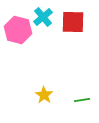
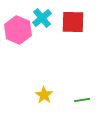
cyan cross: moved 1 px left, 1 px down
pink hexagon: rotated 8 degrees clockwise
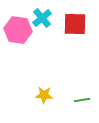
red square: moved 2 px right, 2 px down
pink hexagon: rotated 16 degrees counterclockwise
yellow star: rotated 30 degrees counterclockwise
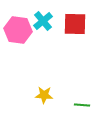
cyan cross: moved 1 px right, 3 px down
green line: moved 5 px down; rotated 14 degrees clockwise
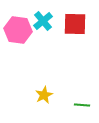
yellow star: rotated 30 degrees counterclockwise
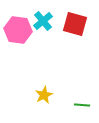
red square: rotated 15 degrees clockwise
